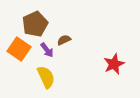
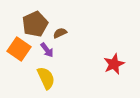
brown semicircle: moved 4 px left, 7 px up
yellow semicircle: moved 1 px down
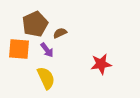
orange square: rotated 30 degrees counterclockwise
red star: moved 13 px left; rotated 15 degrees clockwise
